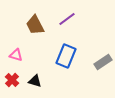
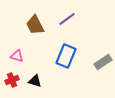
pink triangle: moved 1 px right, 1 px down
red cross: rotated 24 degrees clockwise
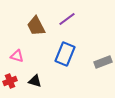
brown trapezoid: moved 1 px right, 1 px down
blue rectangle: moved 1 px left, 2 px up
gray rectangle: rotated 12 degrees clockwise
red cross: moved 2 px left, 1 px down
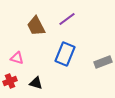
pink triangle: moved 2 px down
black triangle: moved 1 px right, 2 px down
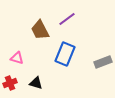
brown trapezoid: moved 4 px right, 4 px down
red cross: moved 2 px down
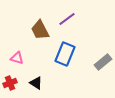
gray rectangle: rotated 18 degrees counterclockwise
black triangle: rotated 16 degrees clockwise
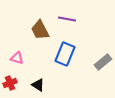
purple line: rotated 48 degrees clockwise
black triangle: moved 2 px right, 2 px down
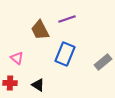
purple line: rotated 30 degrees counterclockwise
pink triangle: rotated 24 degrees clockwise
red cross: rotated 24 degrees clockwise
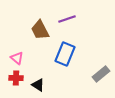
gray rectangle: moved 2 px left, 12 px down
red cross: moved 6 px right, 5 px up
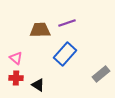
purple line: moved 4 px down
brown trapezoid: rotated 115 degrees clockwise
blue rectangle: rotated 20 degrees clockwise
pink triangle: moved 1 px left
